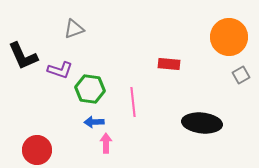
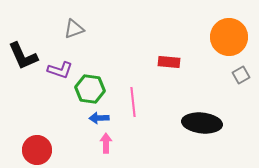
red rectangle: moved 2 px up
blue arrow: moved 5 px right, 4 px up
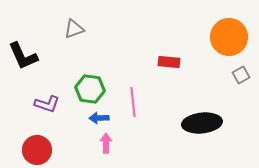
purple L-shape: moved 13 px left, 34 px down
black ellipse: rotated 12 degrees counterclockwise
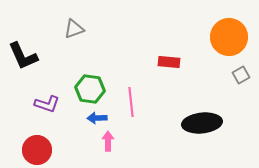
pink line: moved 2 px left
blue arrow: moved 2 px left
pink arrow: moved 2 px right, 2 px up
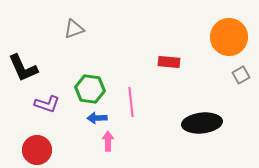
black L-shape: moved 12 px down
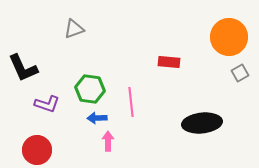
gray square: moved 1 px left, 2 px up
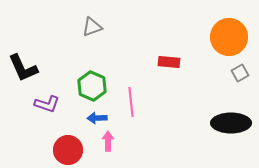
gray triangle: moved 18 px right, 2 px up
green hexagon: moved 2 px right, 3 px up; rotated 16 degrees clockwise
black ellipse: moved 29 px right; rotated 6 degrees clockwise
red circle: moved 31 px right
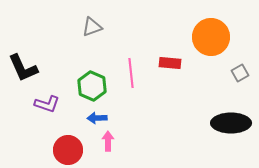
orange circle: moved 18 px left
red rectangle: moved 1 px right, 1 px down
pink line: moved 29 px up
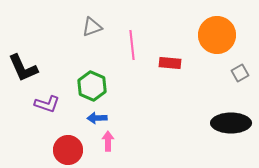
orange circle: moved 6 px right, 2 px up
pink line: moved 1 px right, 28 px up
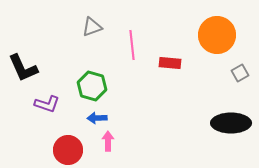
green hexagon: rotated 8 degrees counterclockwise
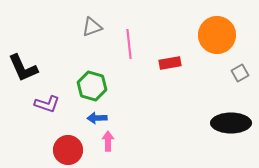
pink line: moved 3 px left, 1 px up
red rectangle: rotated 15 degrees counterclockwise
